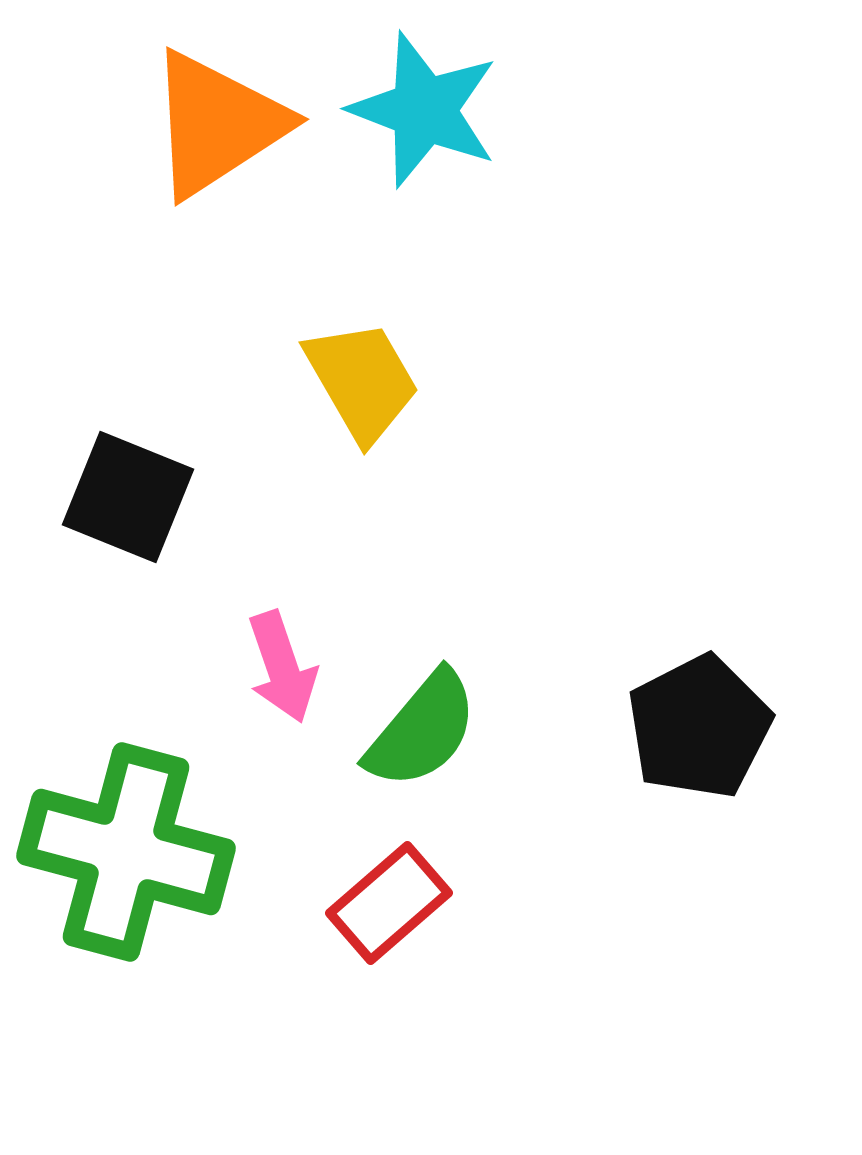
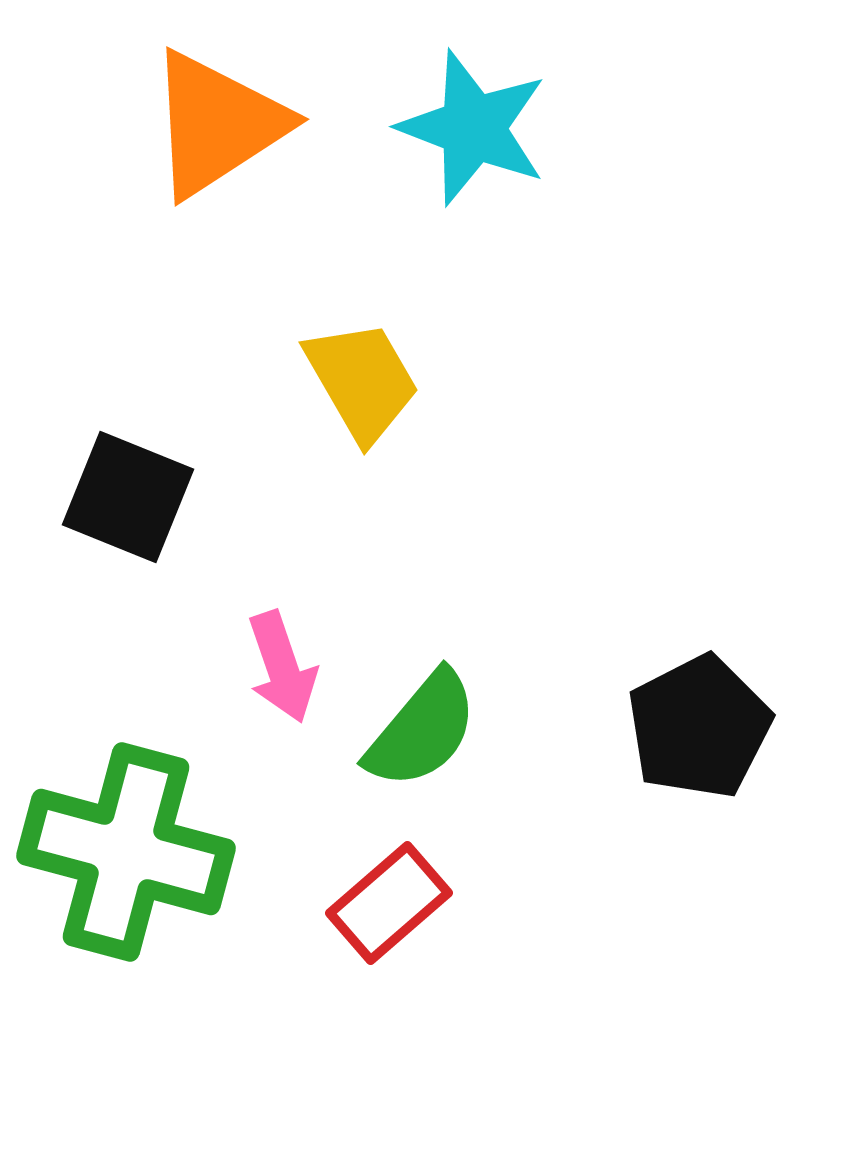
cyan star: moved 49 px right, 18 px down
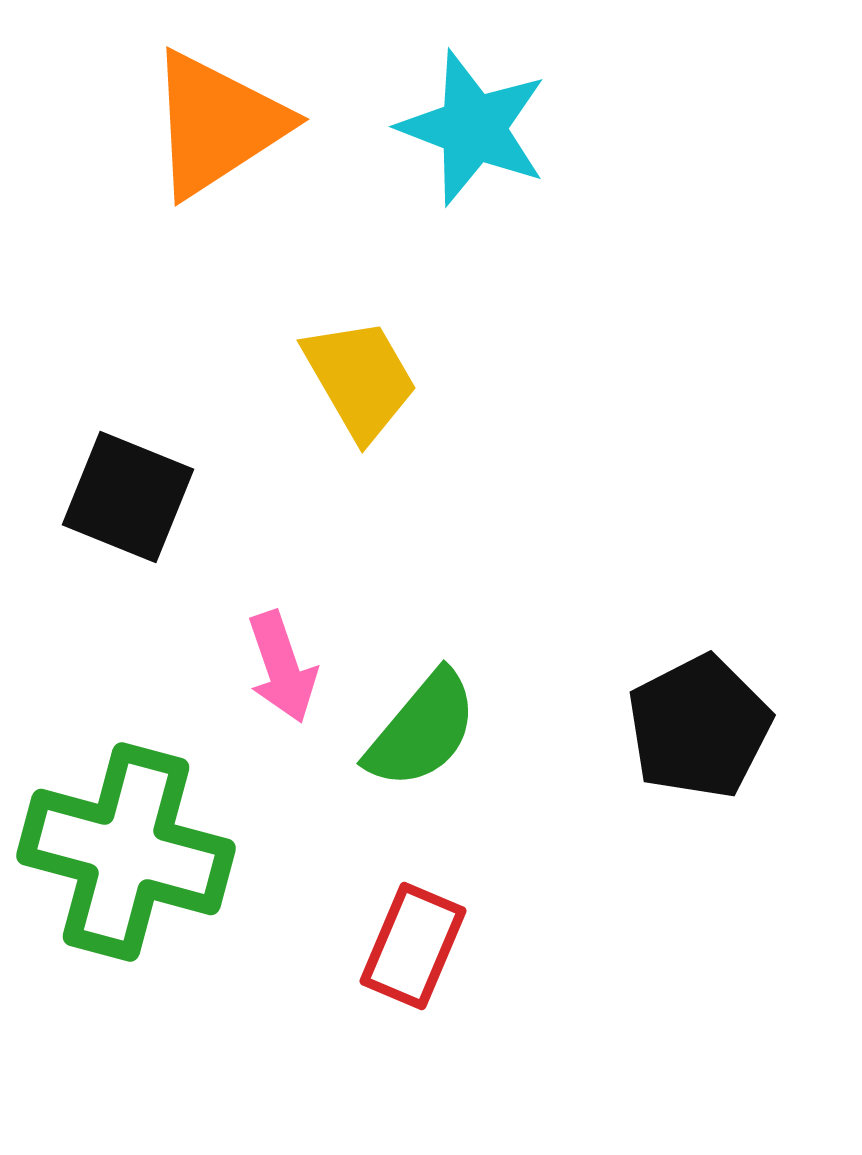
yellow trapezoid: moved 2 px left, 2 px up
red rectangle: moved 24 px right, 43 px down; rotated 26 degrees counterclockwise
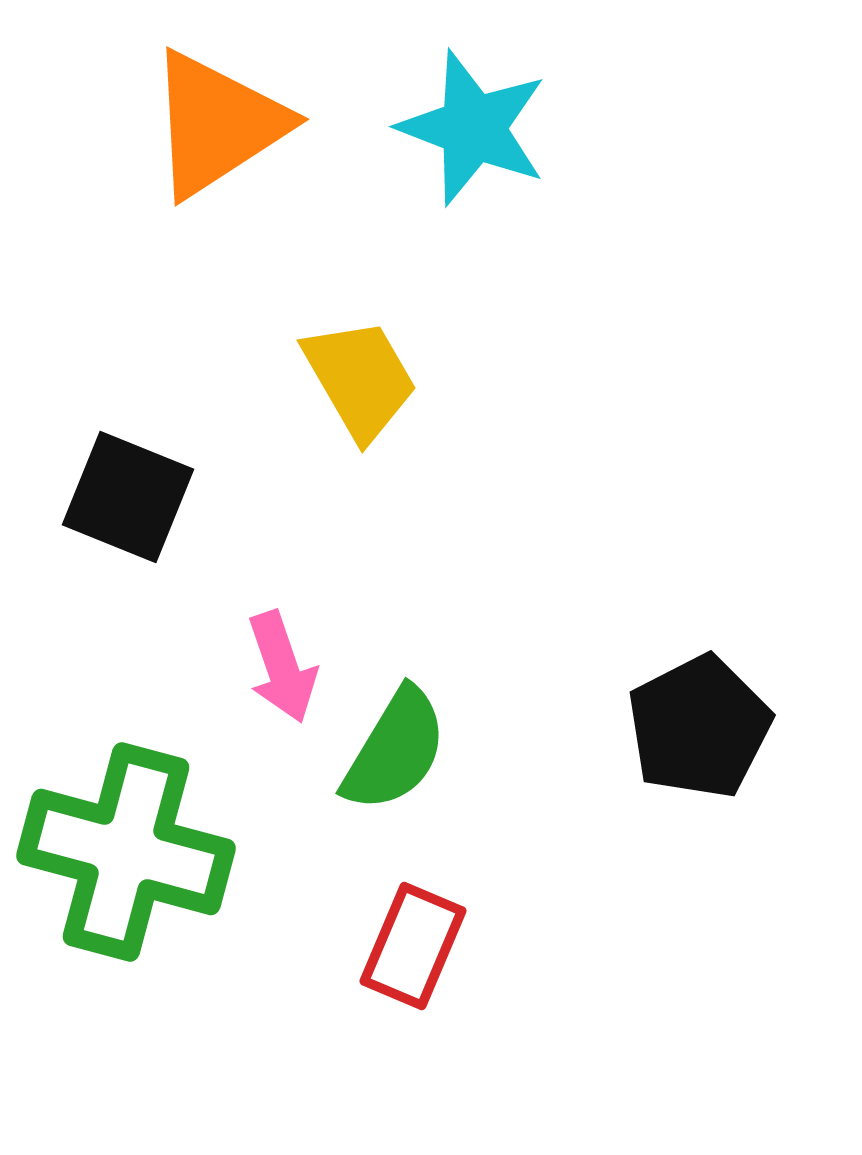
green semicircle: moved 27 px left, 20 px down; rotated 9 degrees counterclockwise
